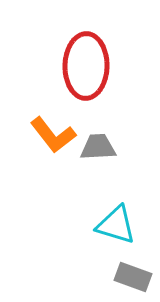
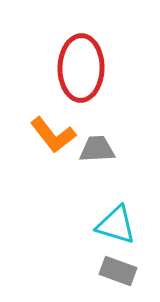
red ellipse: moved 5 px left, 2 px down
gray trapezoid: moved 1 px left, 2 px down
gray rectangle: moved 15 px left, 6 px up
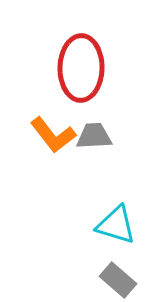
gray trapezoid: moved 3 px left, 13 px up
gray rectangle: moved 9 px down; rotated 21 degrees clockwise
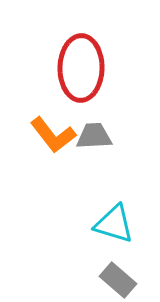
cyan triangle: moved 2 px left, 1 px up
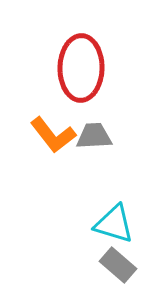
gray rectangle: moved 15 px up
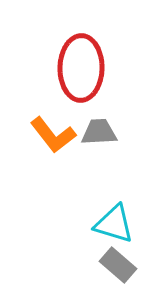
gray trapezoid: moved 5 px right, 4 px up
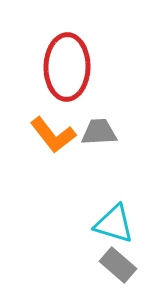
red ellipse: moved 14 px left, 1 px up
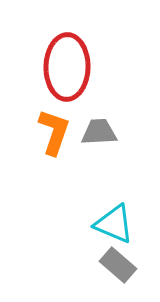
orange L-shape: moved 1 px right, 3 px up; rotated 123 degrees counterclockwise
cyan triangle: rotated 6 degrees clockwise
